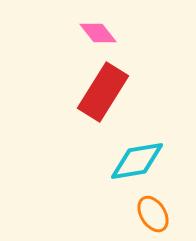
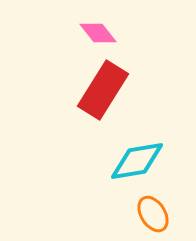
red rectangle: moved 2 px up
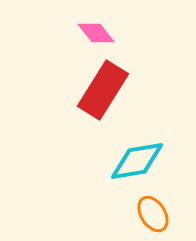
pink diamond: moved 2 px left
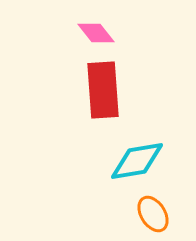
red rectangle: rotated 36 degrees counterclockwise
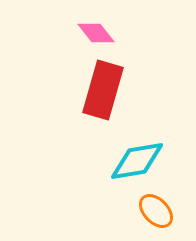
red rectangle: rotated 20 degrees clockwise
orange ellipse: moved 3 px right, 3 px up; rotated 12 degrees counterclockwise
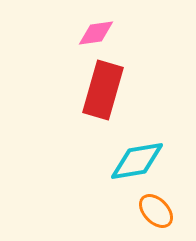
pink diamond: rotated 60 degrees counterclockwise
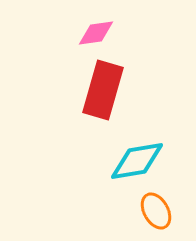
orange ellipse: rotated 15 degrees clockwise
